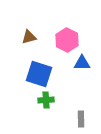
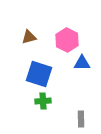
green cross: moved 3 px left, 1 px down
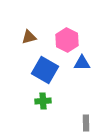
blue square: moved 6 px right, 4 px up; rotated 12 degrees clockwise
gray rectangle: moved 5 px right, 4 px down
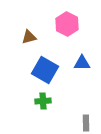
pink hexagon: moved 16 px up
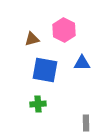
pink hexagon: moved 3 px left, 6 px down
brown triangle: moved 3 px right, 2 px down
blue square: rotated 20 degrees counterclockwise
green cross: moved 5 px left, 3 px down
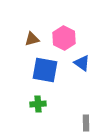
pink hexagon: moved 8 px down
blue triangle: rotated 36 degrees clockwise
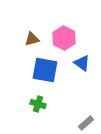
green cross: rotated 21 degrees clockwise
gray rectangle: rotated 49 degrees clockwise
